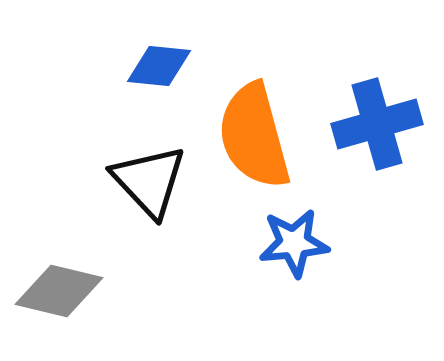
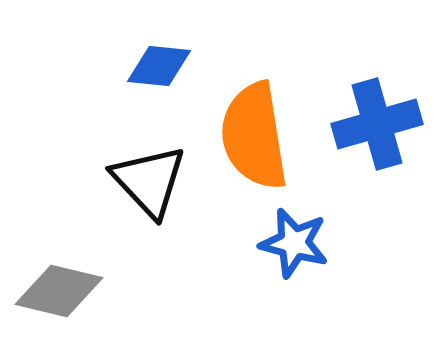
orange semicircle: rotated 6 degrees clockwise
blue star: rotated 20 degrees clockwise
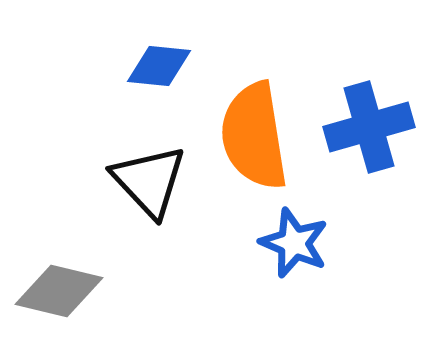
blue cross: moved 8 px left, 3 px down
blue star: rotated 8 degrees clockwise
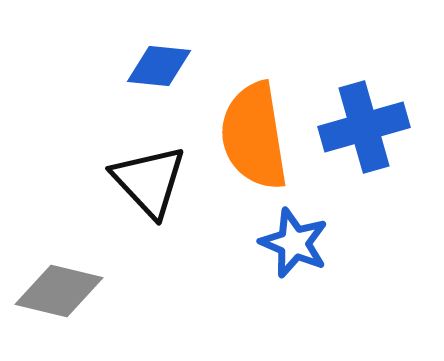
blue cross: moved 5 px left
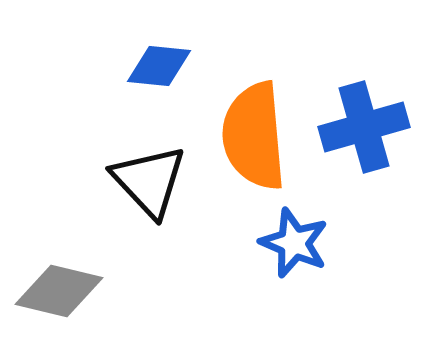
orange semicircle: rotated 4 degrees clockwise
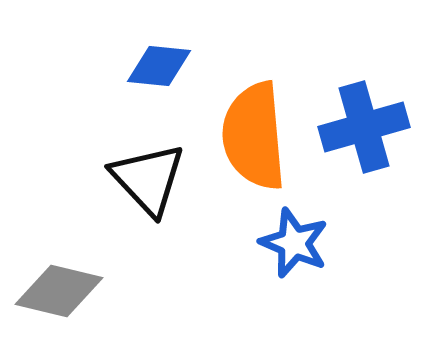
black triangle: moved 1 px left, 2 px up
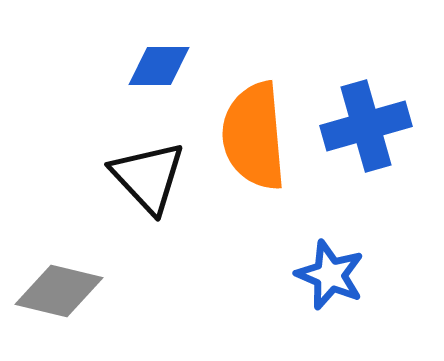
blue diamond: rotated 6 degrees counterclockwise
blue cross: moved 2 px right, 1 px up
black triangle: moved 2 px up
blue star: moved 36 px right, 32 px down
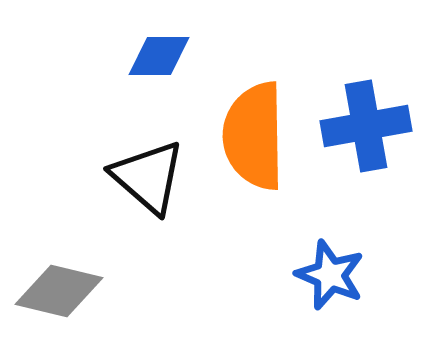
blue diamond: moved 10 px up
blue cross: rotated 6 degrees clockwise
orange semicircle: rotated 4 degrees clockwise
black triangle: rotated 6 degrees counterclockwise
